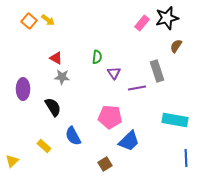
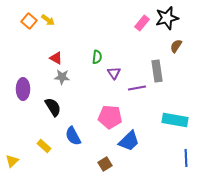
gray rectangle: rotated 10 degrees clockwise
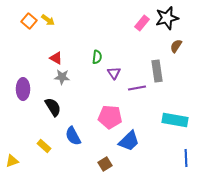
yellow triangle: rotated 24 degrees clockwise
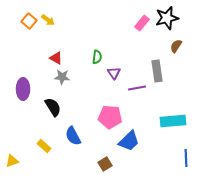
cyan rectangle: moved 2 px left, 1 px down; rotated 15 degrees counterclockwise
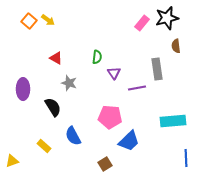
brown semicircle: rotated 40 degrees counterclockwise
gray rectangle: moved 2 px up
gray star: moved 7 px right, 6 px down; rotated 14 degrees clockwise
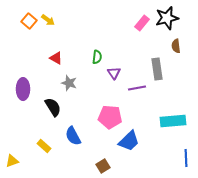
brown square: moved 2 px left, 2 px down
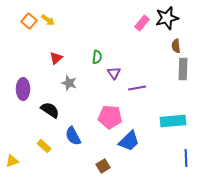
red triangle: rotated 48 degrees clockwise
gray rectangle: moved 26 px right; rotated 10 degrees clockwise
black semicircle: moved 3 px left, 3 px down; rotated 24 degrees counterclockwise
